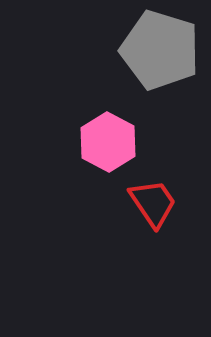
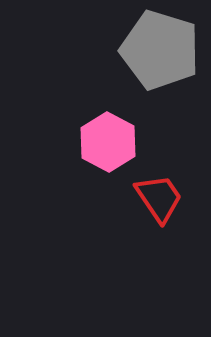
red trapezoid: moved 6 px right, 5 px up
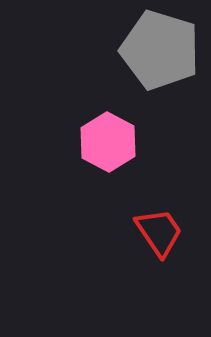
red trapezoid: moved 34 px down
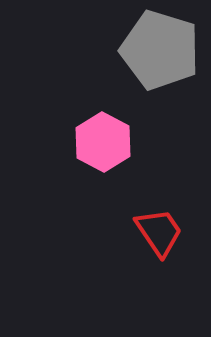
pink hexagon: moved 5 px left
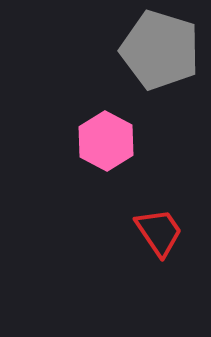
pink hexagon: moved 3 px right, 1 px up
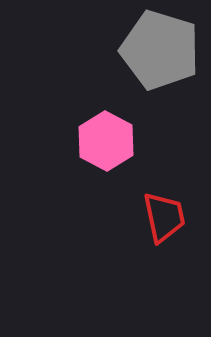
red trapezoid: moved 5 px right, 15 px up; rotated 22 degrees clockwise
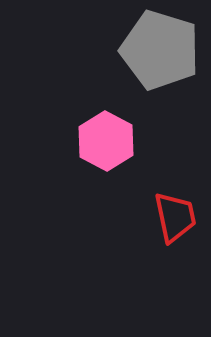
red trapezoid: moved 11 px right
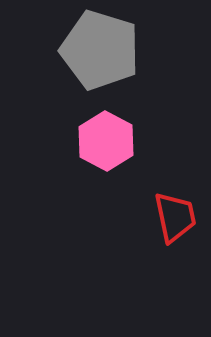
gray pentagon: moved 60 px left
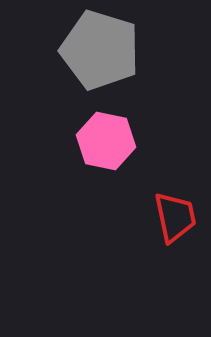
pink hexagon: rotated 16 degrees counterclockwise
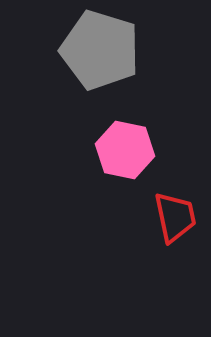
pink hexagon: moved 19 px right, 9 px down
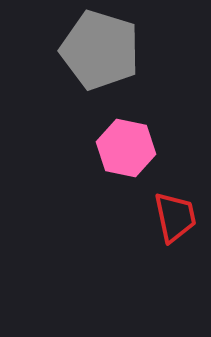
pink hexagon: moved 1 px right, 2 px up
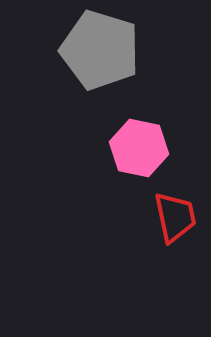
pink hexagon: moved 13 px right
